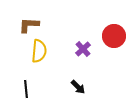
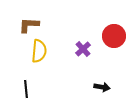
black arrow: moved 24 px right; rotated 35 degrees counterclockwise
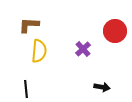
red circle: moved 1 px right, 5 px up
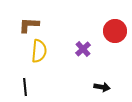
black line: moved 1 px left, 2 px up
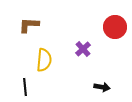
red circle: moved 4 px up
yellow semicircle: moved 5 px right, 9 px down
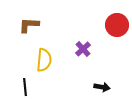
red circle: moved 2 px right, 2 px up
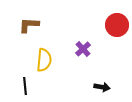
black line: moved 1 px up
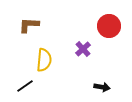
red circle: moved 8 px left, 1 px down
black line: rotated 60 degrees clockwise
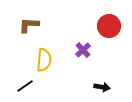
purple cross: moved 1 px down
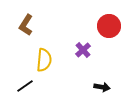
brown L-shape: moved 3 px left; rotated 60 degrees counterclockwise
